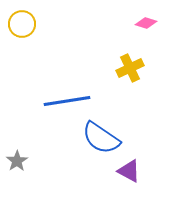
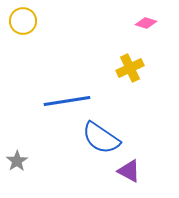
yellow circle: moved 1 px right, 3 px up
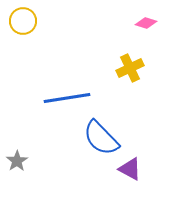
blue line: moved 3 px up
blue semicircle: rotated 12 degrees clockwise
purple triangle: moved 1 px right, 2 px up
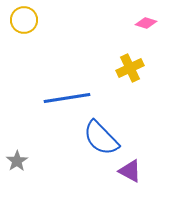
yellow circle: moved 1 px right, 1 px up
purple triangle: moved 2 px down
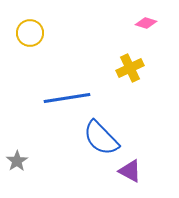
yellow circle: moved 6 px right, 13 px down
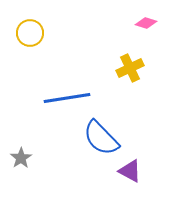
gray star: moved 4 px right, 3 px up
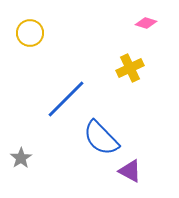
blue line: moved 1 px left, 1 px down; rotated 36 degrees counterclockwise
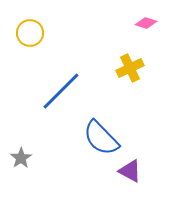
blue line: moved 5 px left, 8 px up
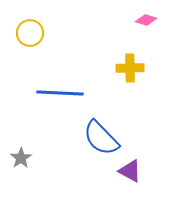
pink diamond: moved 3 px up
yellow cross: rotated 24 degrees clockwise
blue line: moved 1 px left, 2 px down; rotated 48 degrees clockwise
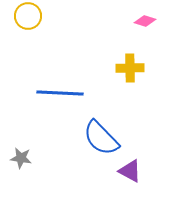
pink diamond: moved 1 px left, 1 px down
yellow circle: moved 2 px left, 17 px up
gray star: rotated 30 degrees counterclockwise
